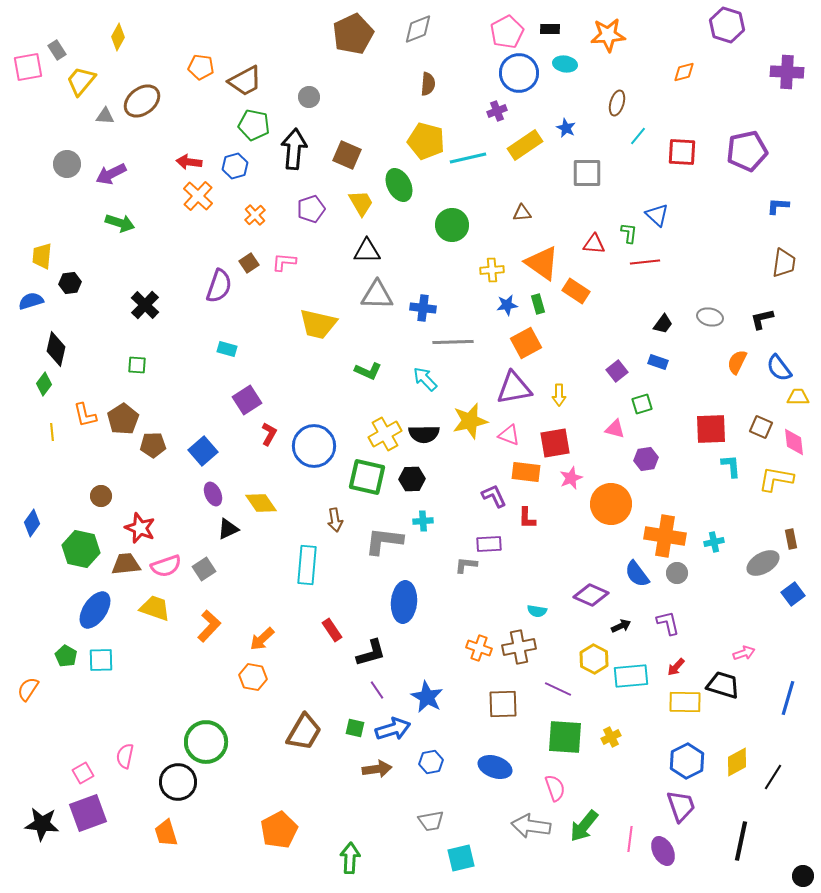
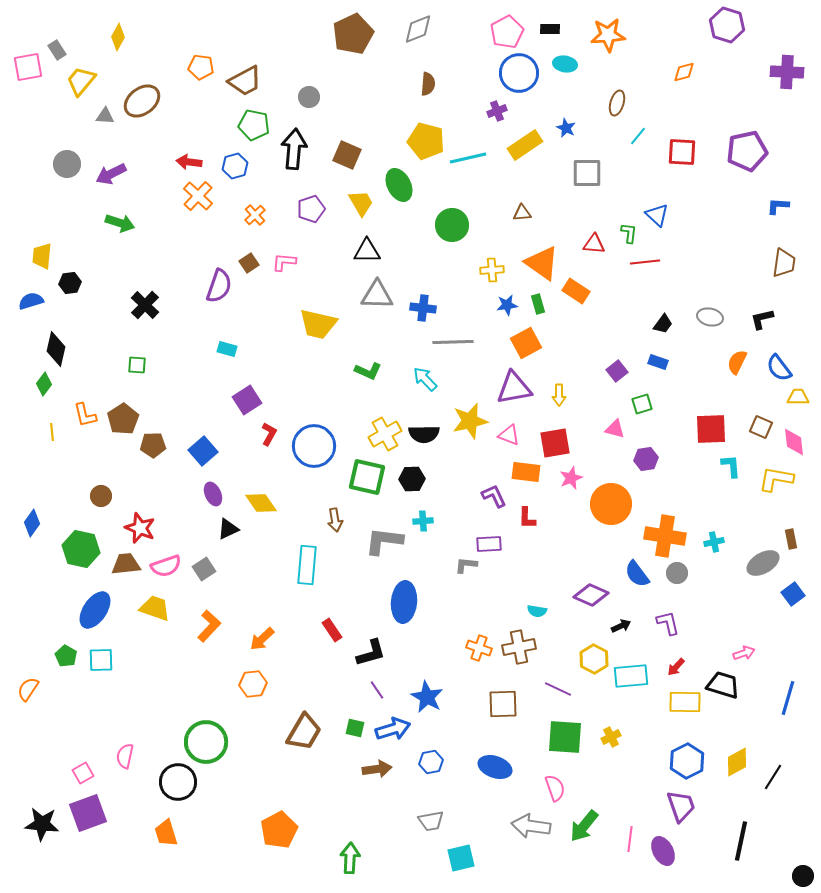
orange hexagon at (253, 677): moved 7 px down; rotated 16 degrees counterclockwise
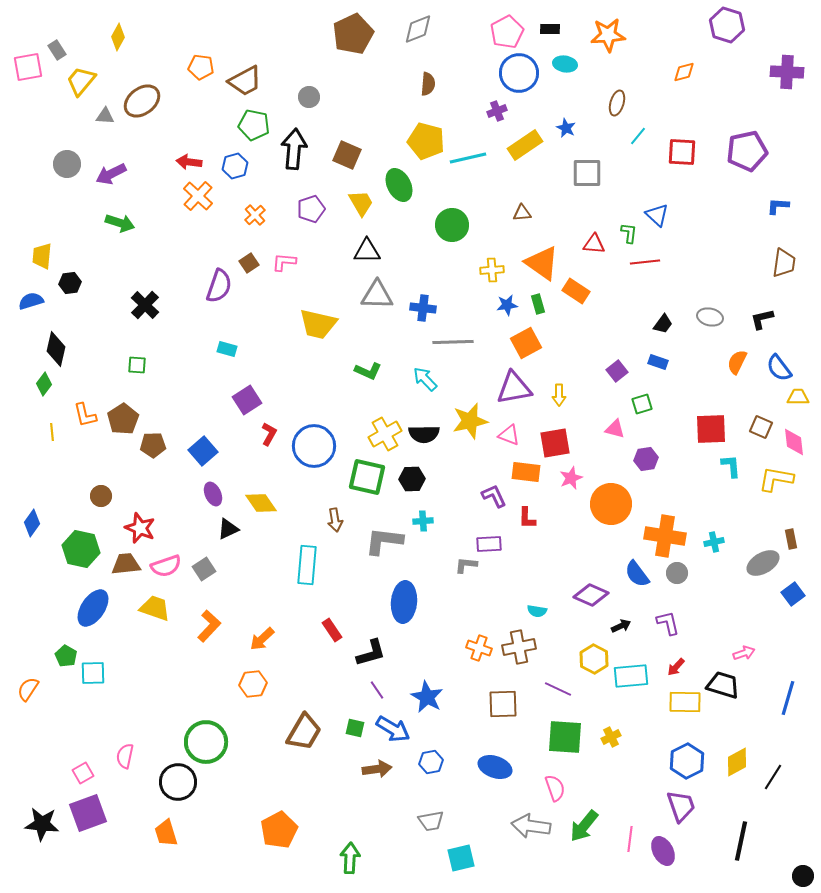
blue ellipse at (95, 610): moved 2 px left, 2 px up
cyan square at (101, 660): moved 8 px left, 13 px down
blue arrow at (393, 729): rotated 48 degrees clockwise
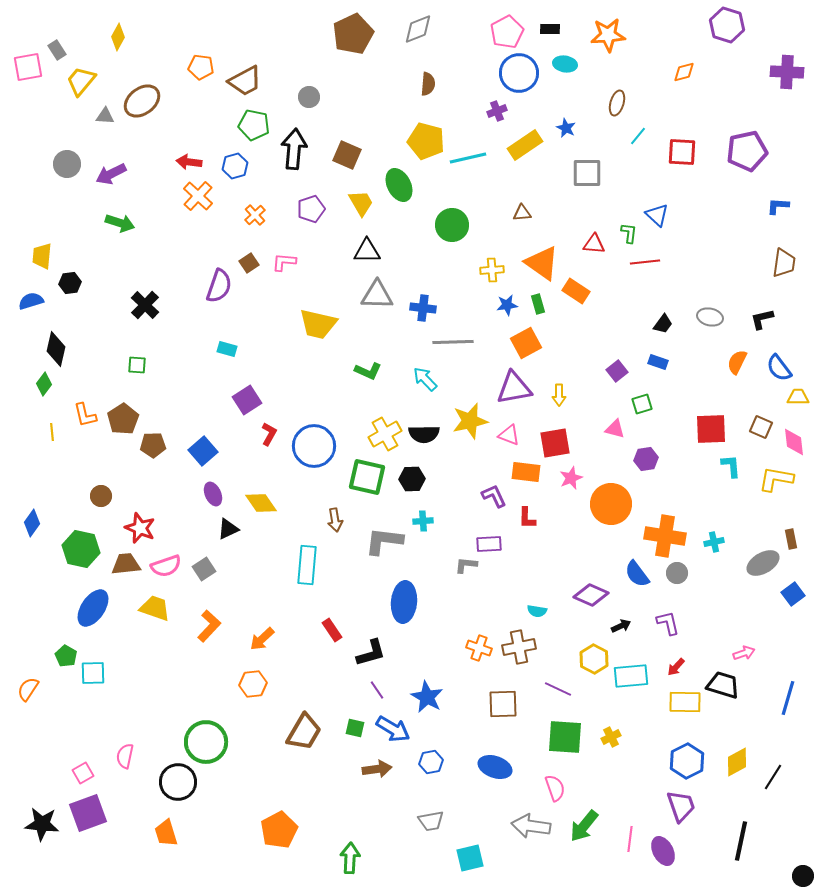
cyan square at (461, 858): moved 9 px right
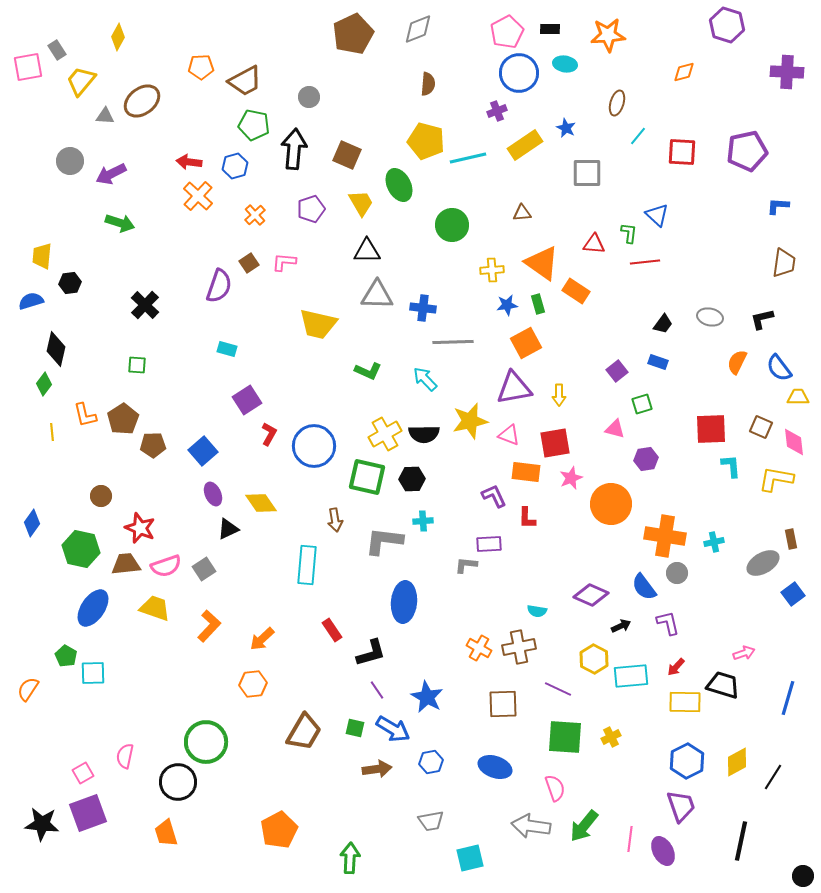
orange pentagon at (201, 67): rotated 10 degrees counterclockwise
gray circle at (67, 164): moved 3 px right, 3 px up
blue semicircle at (637, 574): moved 7 px right, 13 px down
orange cross at (479, 648): rotated 10 degrees clockwise
